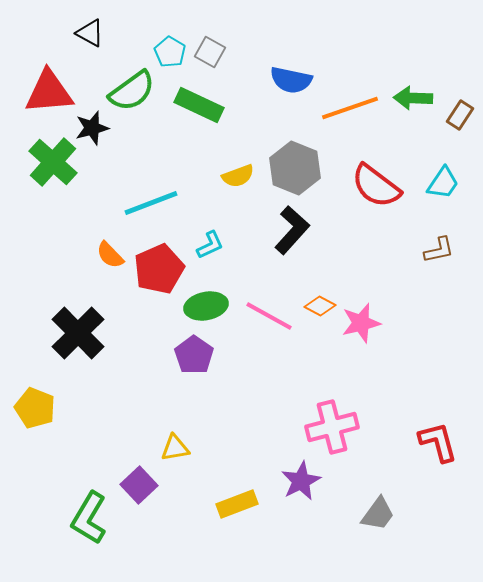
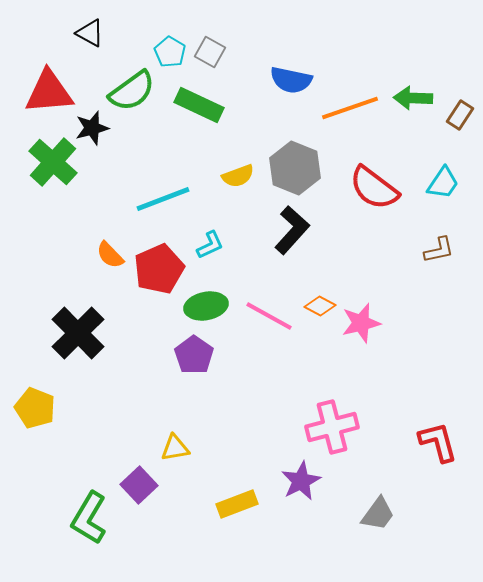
red semicircle: moved 2 px left, 2 px down
cyan line: moved 12 px right, 4 px up
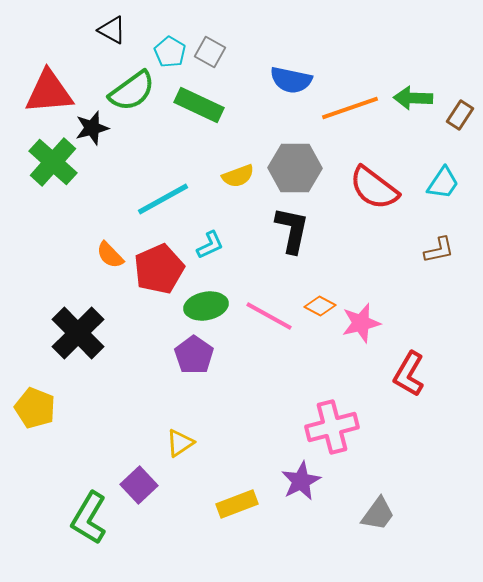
black triangle: moved 22 px right, 3 px up
gray hexagon: rotated 21 degrees counterclockwise
cyan line: rotated 8 degrees counterclockwise
black L-shape: rotated 30 degrees counterclockwise
red L-shape: moved 29 px left, 68 px up; rotated 135 degrees counterclockwise
yellow triangle: moved 5 px right, 5 px up; rotated 24 degrees counterclockwise
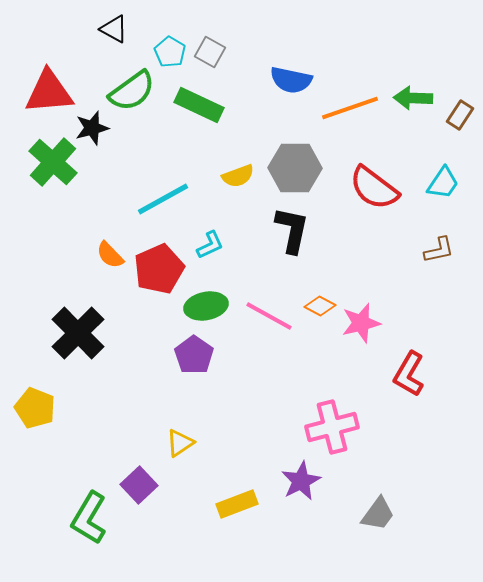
black triangle: moved 2 px right, 1 px up
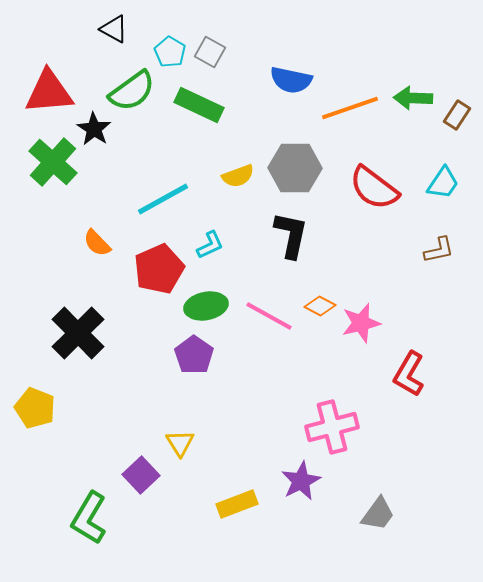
brown rectangle: moved 3 px left
black star: moved 2 px right, 1 px down; rotated 24 degrees counterclockwise
black L-shape: moved 1 px left, 5 px down
orange semicircle: moved 13 px left, 12 px up
yellow triangle: rotated 28 degrees counterclockwise
purple square: moved 2 px right, 10 px up
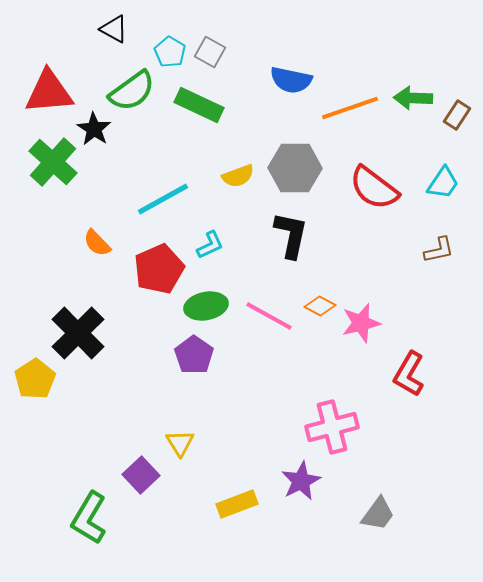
yellow pentagon: moved 29 px up; rotated 18 degrees clockwise
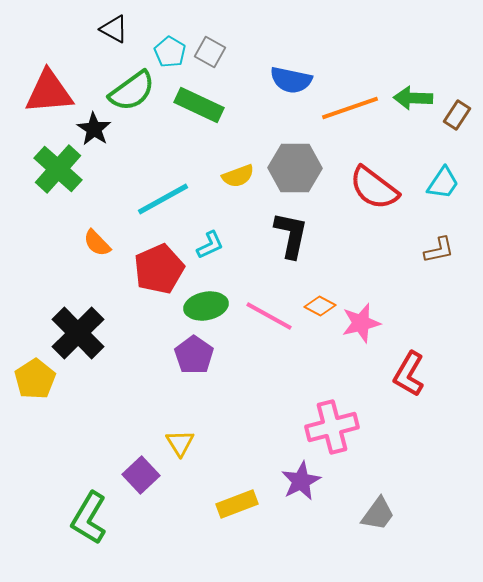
green cross: moved 5 px right, 7 px down
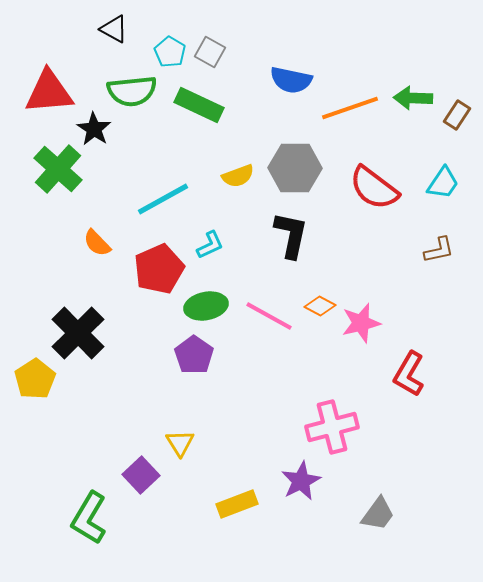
green semicircle: rotated 30 degrees clockwise
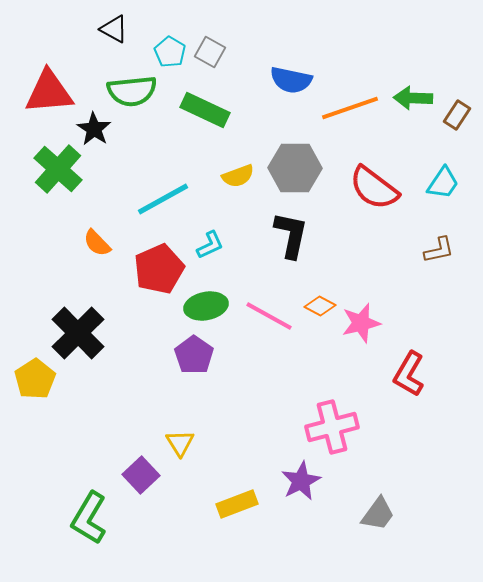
green rectangle: moved 6 px right, 5 px down
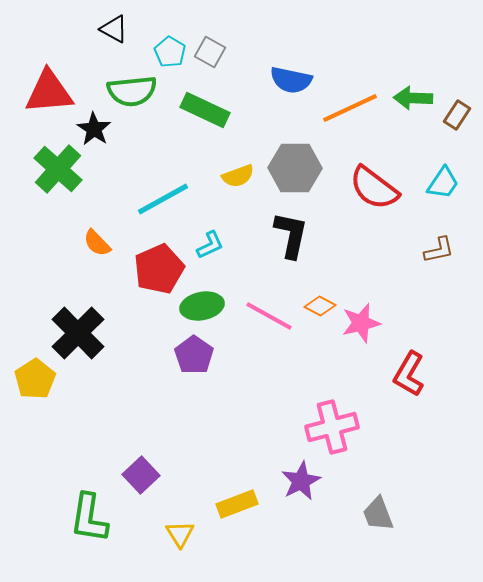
orange line: rotated 6 degrees counterclockwise
green ellipse: moved 4 px left
yellow triangle: moved 91 px down
gray trapezoid: rotated 123 degrees clockwise
green L-shape: rotated 22 degrees counterclockwise
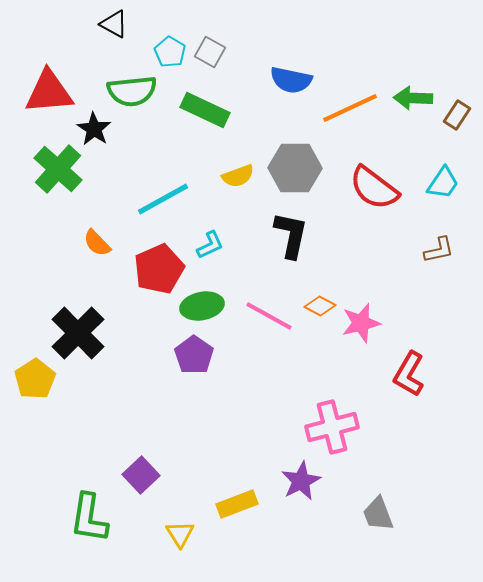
black triangle: moved 5 px up
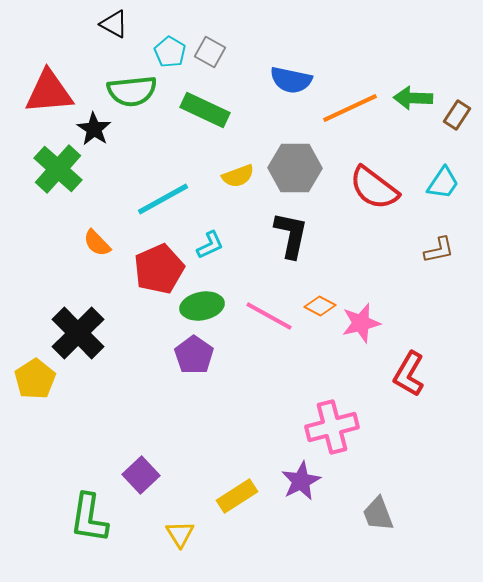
yellow rectangle: moved 8 px up; rotated 12 degrees counterclockwise
